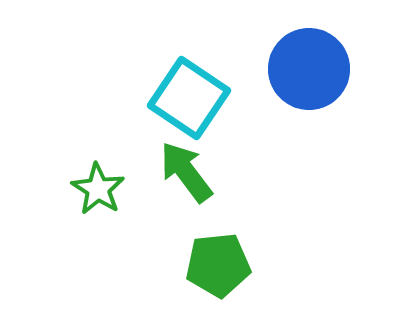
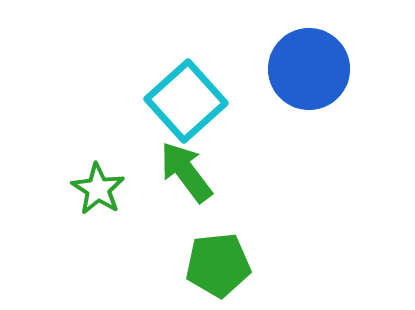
cyan square: moved 3 px left, 3 px down; rotated 14 degrees clockwise
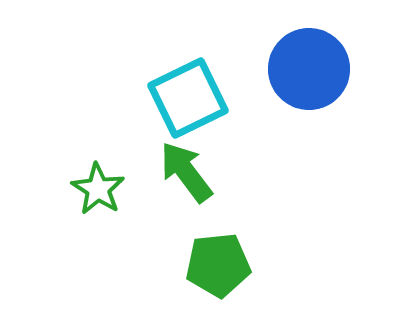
cyan square: moved 2 px right, 3 px up; rotated 16 degrees clockwise
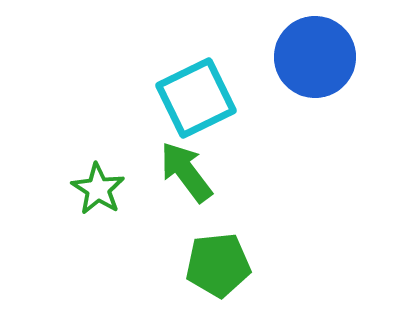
blue circle: moved 6 px right, 12 px up
cyan square: moved 8 px right
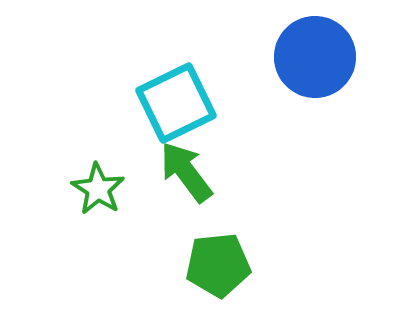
cyan square: moved 20 px left, 5 px down
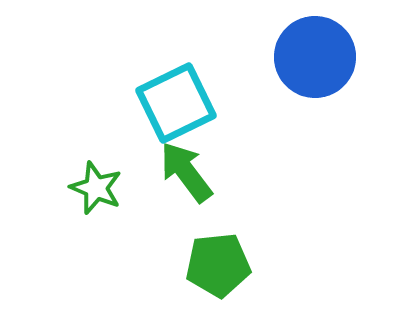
green star: moved 2 px left, 1 px up; rotated 10 degrees counterclockwise
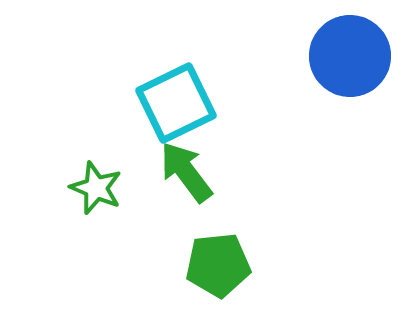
blue circle: moved 35 px right, 1 px up
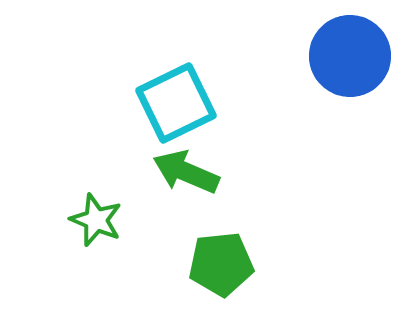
green arrow: rotated 30 degrees counterclockwise
green star: moved 32 px down
green pentagon: moved 3 px right, 1 px up
